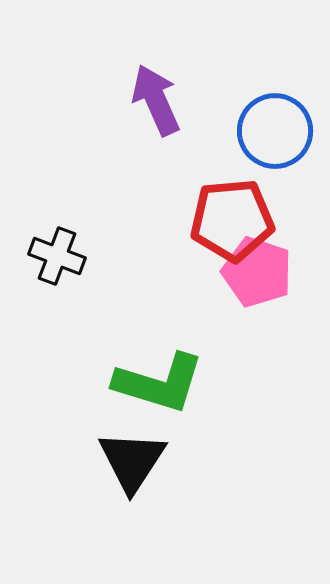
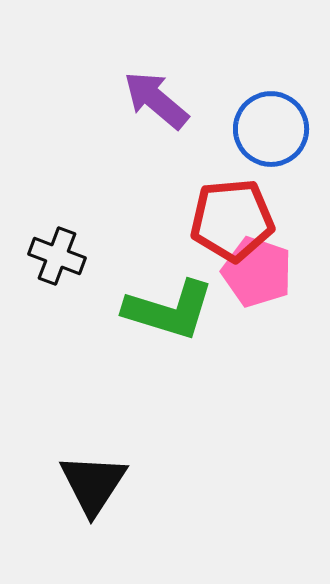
purple arrow: rotated 26 degrees counterclockwise
blue circle: moved 4 px left, 2 px up
green L-shape: moved 10 px right, 73 px up
black triangle: moved 39 px left, 23 px down
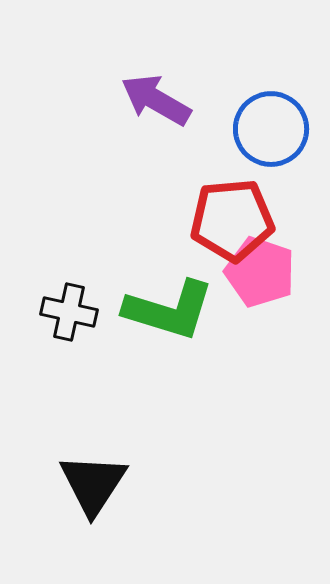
purple arrow: rotated 10 degrees counterclockwise
black cross: moved 12 px right, 56 px down; rotated 8 degrees counterclockwise
pink pentagon: moved 3 px right
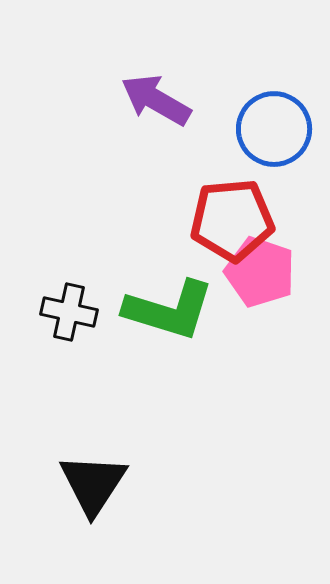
blue circle: moved 3 px right
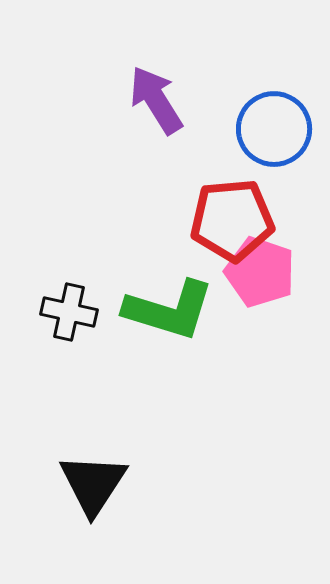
purple arrow: rotated 28 degrees clockwise
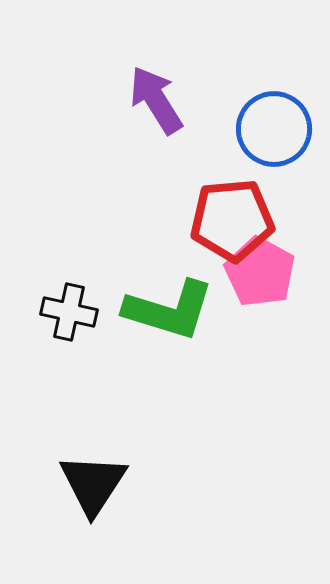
pink pentagon: rotated 10 degrees clockwise
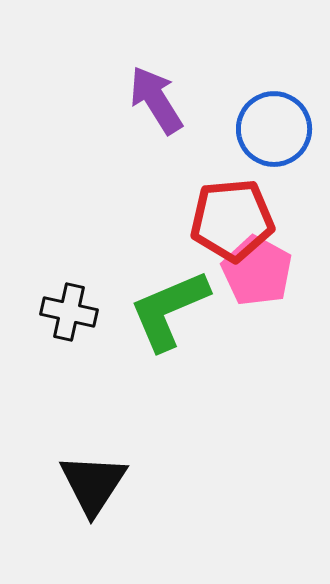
pink pentagon: moved 3 px left, 1 px up
green L-shape: rotated 140 degrees clockwise
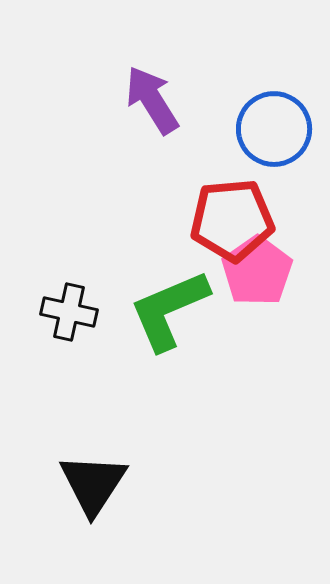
purple arrow: moved 4 px left
pink pentagon: rotated 8 degrees clockwise
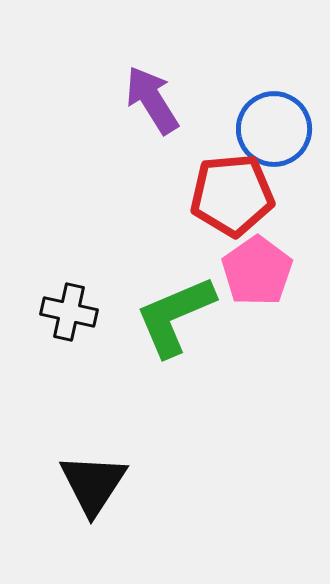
red pentagon: moved 25 px up
green L-shape: moved 6 px right, 6 px down
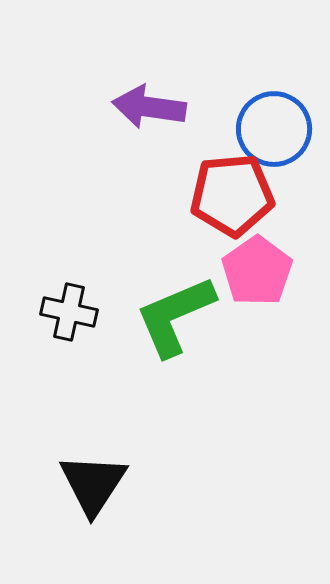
purple arrow: moved 3 px left, 7 px down; rotated 50 degrees counterclockwise
